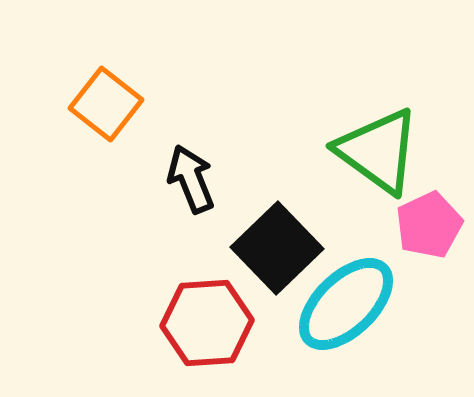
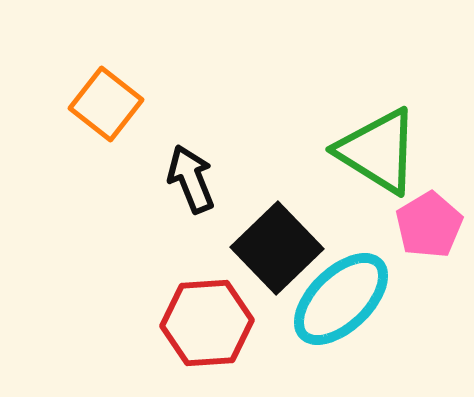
green triangle: rotated 4 degrees counterclockwise
pink pentagon: rotated 6 degrees counterclockwise
cyan ellipse: moved 5 px left, 5 px up
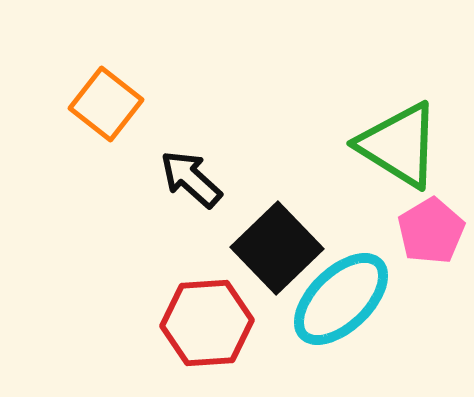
green triangle: moved 21 px right, 6 px up
black arrow: rotated 26 degrees counterclockwise
pink pentagon: moved 2 px right, 6 px down
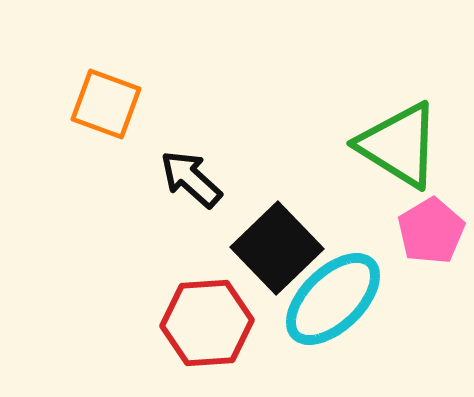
orange square: rotated 18 degrees counterclockwise
cyan ellipse: moved 8 px left
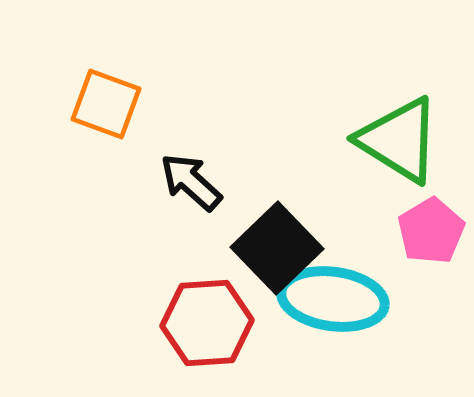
green triangle: moved 5 px up
black arrow: moved 3 px down
cyan ellipse: rotated 52 degrees clockwise
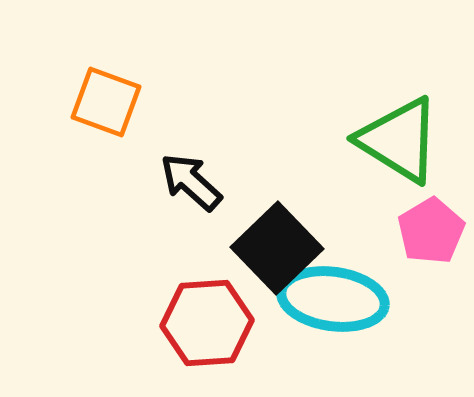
orange square: moved 2 px up
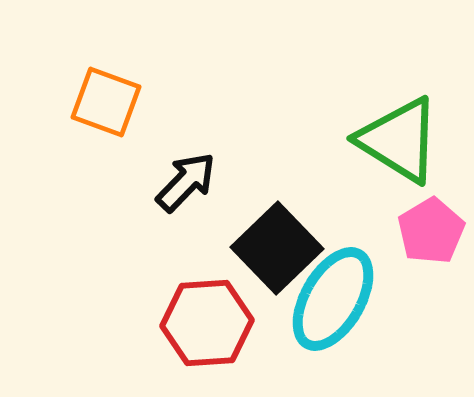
black arrow: moved 5 px left; rotated 92 degrees clockwise
cyan ellipse: rotated 68 degrees counterclockwise
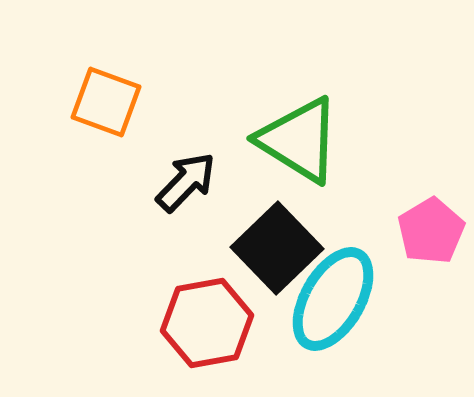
green triangle: moved 100 px left
red hexagon: rotated 6 degrees counterclockwise
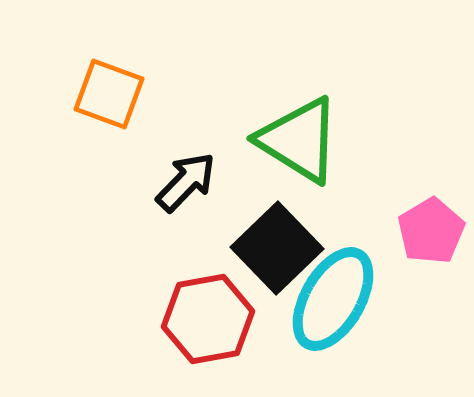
orange square: moved 3 px right, 8 px up
red hexagon: moved 1 px right, 4 px up
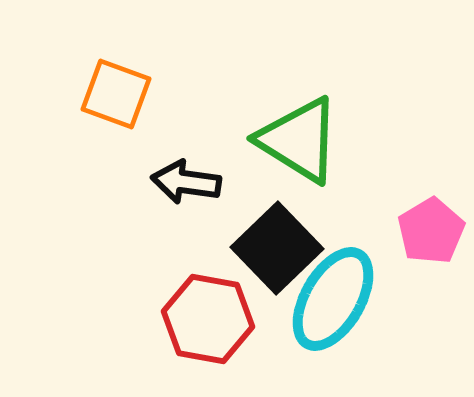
orange square: moved 7 px right
black arrow: rotated 126 degrees counterclockwise
red hexagon: rotated 20 degrees clockwise
